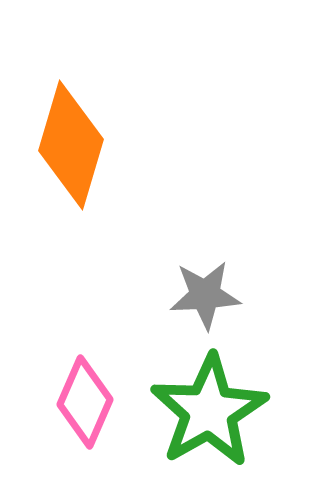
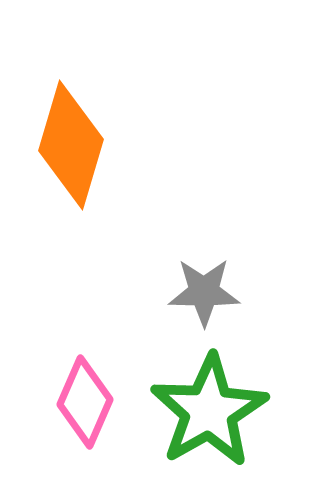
gray star: moved 1 px left, 3 px up; rotated 4 degrees clockwise
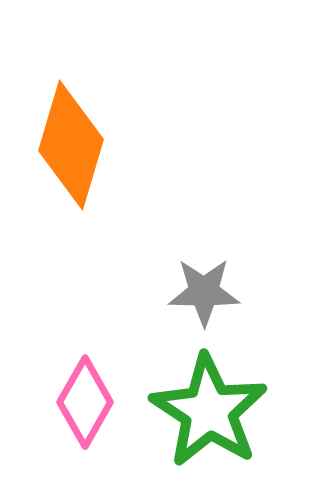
pink diamond: rotated 6 degrees clockwise
green star: rotated 9 degrees counterclockwise
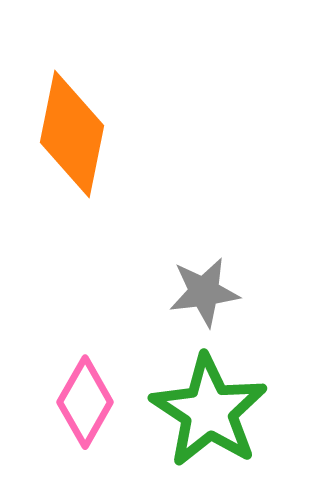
orange diamond: moved 1 px right, 11 px up; rotated 5 degrees counterclockwise
gray star: rotated 8 degrees counterclockwise
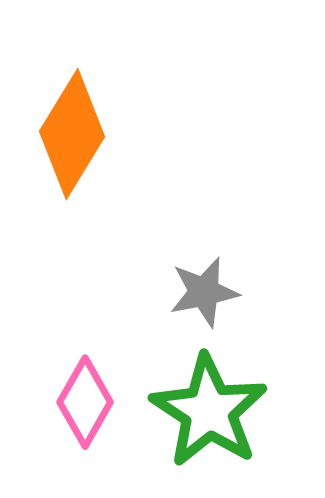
orange diamond: rotated 20 degrees clockwise
gray star: rotated 4 degrees counterclockwise
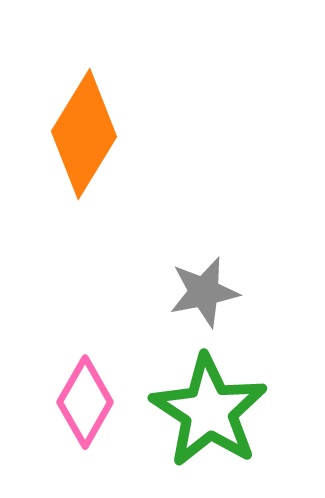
orange diamond: moved 12 px right
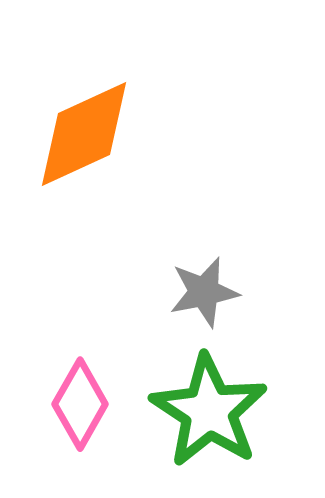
orange diamond: rotated 34 degrees clockwise
pink diamond: moved 5 px left, 2 px down
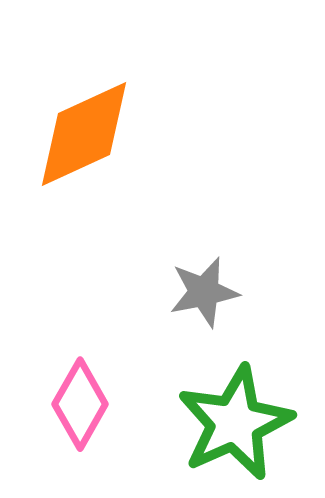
green star: moved 26 px right, 12 px down; rotated 15 degrees clockwise
